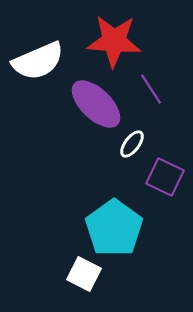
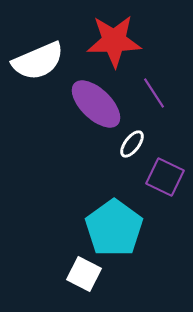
red star: rotated 6 degrees counterclockwise
purple line: moved 3 px right, 4 px down
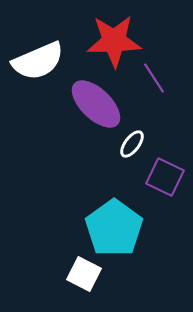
purple line: moved 15 px up
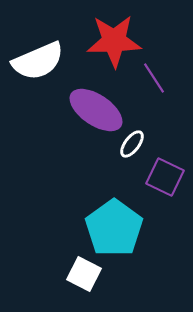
purple ellipse: moved 6 px down; rotated 10 degrees counterclockwise
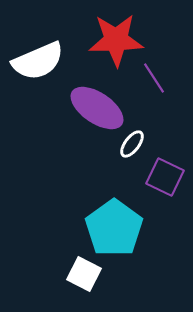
red star: moved 2 px right, 1 px up
purple ellipse: moved 1 px right, 2 px up
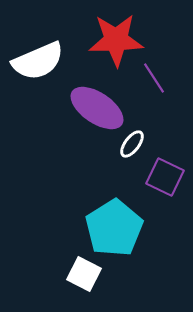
cyan pentagon: rotated 4 degrees clockwise
